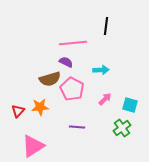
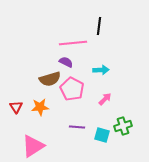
black line: moved 7 px left
cyan square: moved 28 px left, 30 px down
red triangle: moved 2 px left, 4 px up; rotated 16 degrees counterclockwise
green cross: moved 1 px right, 2 px up; rotated 18 degrees clockwise
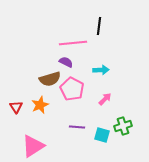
orange star: moved 2 px up; rotated 18 degrees counterclockwise
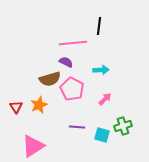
orange star: moved 1 px left
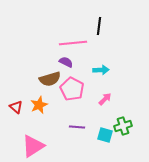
red triangle: rotated 16 degrees counterclockwise
cyan square: moved 3 px right
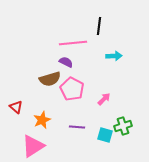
cyan arrow: moved 13 px right, 14 px up
pink arrow: moved 1 px left
orange star: moved 3 px right, 15 px down
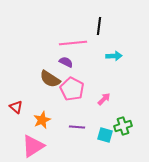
brown semicircle: rotated 50 degrees clockwise
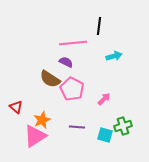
cyan arrow: rotated 14 degrees counterclockwise
pink triangle: moved 2 px right, 10 px up
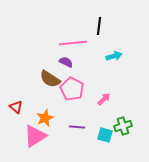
orange star: moved 3 px right, 2 px up
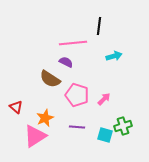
pink pentagon: moved 5 px right, 6 px down; rotated 10 degrees counterclockwise
